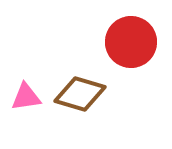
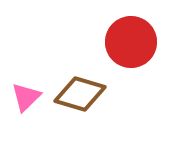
pink triangle: rotated 36 degrees counterclockwise
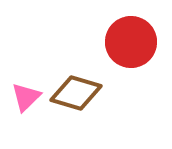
brown diamond: moved 4 px left, 1 px up
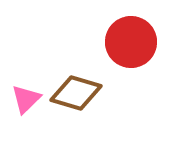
pink triangle: moved 2 px down
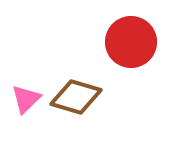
brown diamond: moved 4 px down
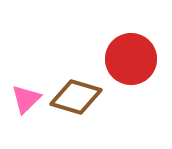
red circle: moved 17 px down
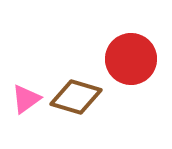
pink triangle: rotated 8 degrees clockwise
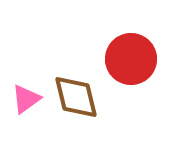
brown diamond: rotated 60 degrees clockwise
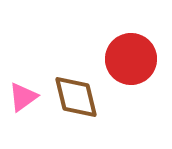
pink triangle: moved 3 px left, 2 px up
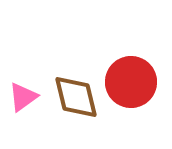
red circle: moved 23 px down
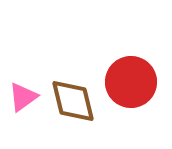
brown diamond: moved 3 px left, 4 px down
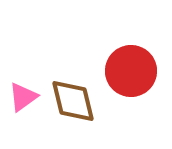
red circle: moved 11 px up
